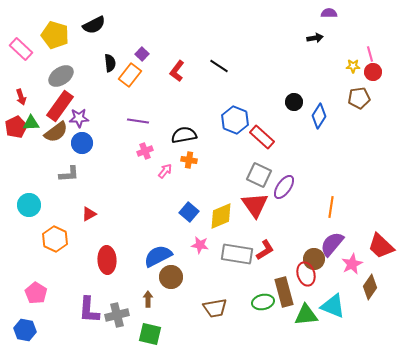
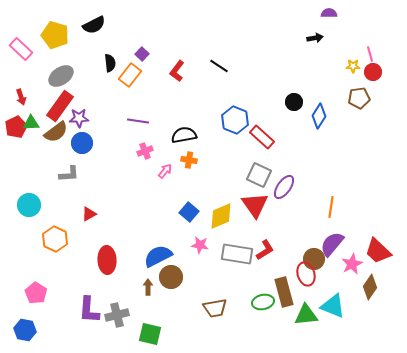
red trapezoid at (381, 246): moved 3 px left, 5 px down
brown arrow at (148, 299): moved 12 px up
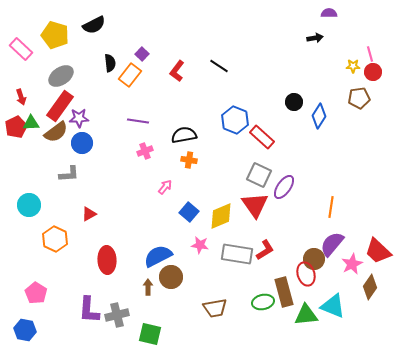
pink arrow at (165, 171): moved 16 px down
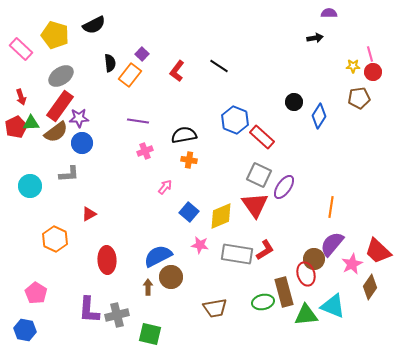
cyan circle at (29, 205): moved 1 px right, 19 px up
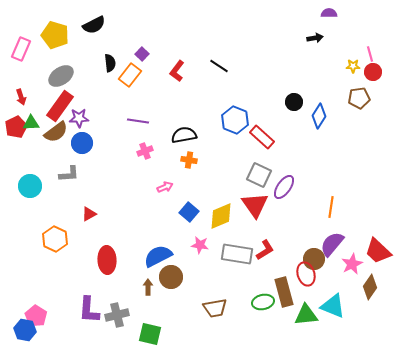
pink rectangle at (21, 49): rotated 70 degrees clockwise
pink arrow at (165, 187): rotated 28 degrees clockwise
pink pentagon at (36, 293): moved 23 px down
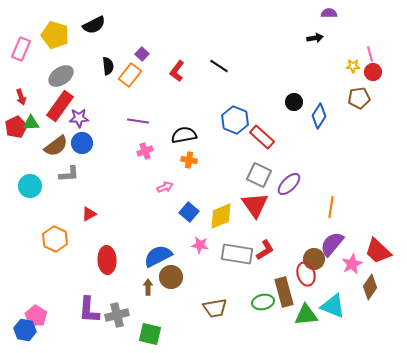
black semicircle at (110, 63): moved 2 px left, 3 px down
brown semicircle at (56, 132): moved 14 px down
purple ellipse at (284, 187): moved 5 px right, 3 px up; rotated 10 degrees clockwise
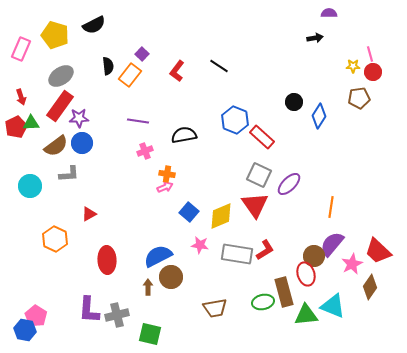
orange cross at (189, 160): moved 22 px left, 14 px down
brown circle at (314, 259): moved 3 px up
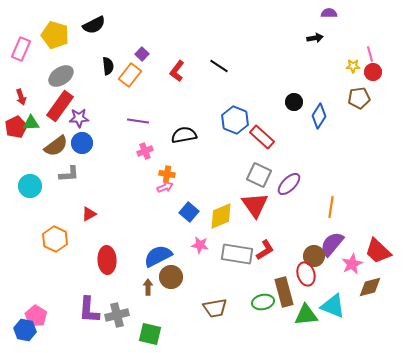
brown diamond at (370, 287): rotated 40 degrees clockwise
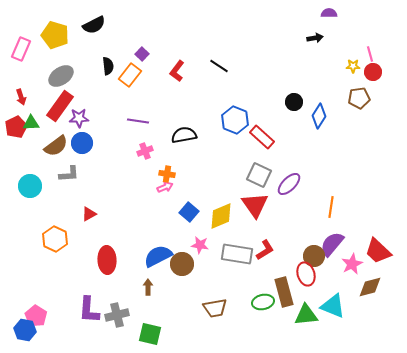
brown circle at (171, 277): moved 11 px right, 13 px up
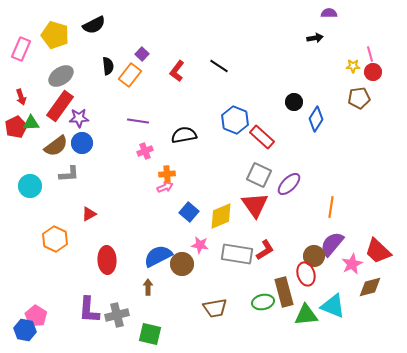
blue diamond at (319, 116): moved 3 px left, 3 px down
orange cross at (167, 174): rotated 14 degrees counterclockwise
